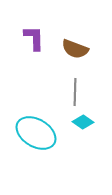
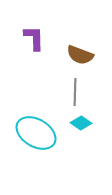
brown semicircle: moved 5 px right, 6 px down
cyan diamond: moved 2 px left, 1 px down
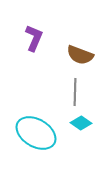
purple L-shape: rotated 24 degrees clockwise
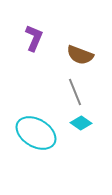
gray line: rotated 24 degrees counterclockwise
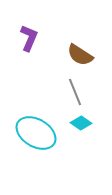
purple L-shape: moved 5 px left
brown semicircle: rotated 12 degrees clockwise
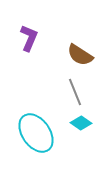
cyan ellipse: rotated 24 degrees clockwise
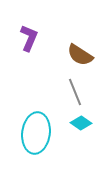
cyan ellipse: rotated 42 degrees clockwise
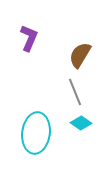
brown semicircle: rotated 88 degrees clockwise
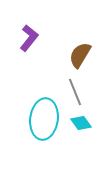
purple L-shape: rotated 16 degrees clockwise
cyan diamond: rotated 20 degrees clockwise
cyan ellipse: moved 8 px right, 14 px up
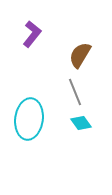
purple L-shape: moved 3 px right, 4 px up
cyan ellipse: moved 15 px left
